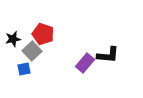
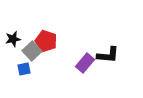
red pentagon: moved 3 px right, 7 px down
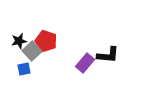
black star: moved 6 px right, 2 px down
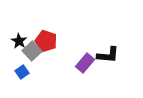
black star: rotated 28 degrees counterclockwise
blue square: moved 2 px left, 3 px down; rotated 24 degrees counterclockwise
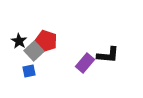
gray square: moved 2 px right
blue square: moved 7 px right, 1 px up; rotated 24 degrees clockwise
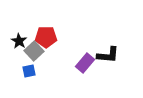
red pentagon: moved 4 px up; rotated 20 degrees counterclockwise
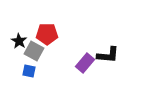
red pentagon: moved 1 px right, 3 px up
gray square: rotated 18 degrees counterclockwise
blue square: rotated 24 degrees clockwise
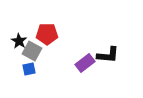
gray square: moved 2 px left
purple rectangle: rotated 12 degrees clockwise
blue square: moved 2 px up; rotated 24 degrees counterclockwise
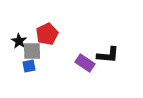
red pentagon: rotated 25 degrees counterclockwise
gray square: rotated 30 degrees counterclockwise
purple rectangle: rotated 72 degrees clockwise
blue square: moved 3 px up
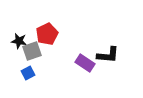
black star: rotated 21 degrees counterclockwise
gray square: rotated 18 degrees counterclockwise
blue square: moved 1 px left, 7 px down; rotated 16 degrees counterclockwise
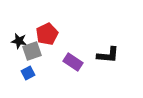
purple rectangle: moved 12 px left, 1 px up
